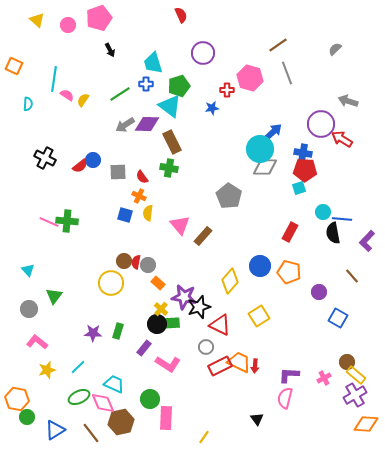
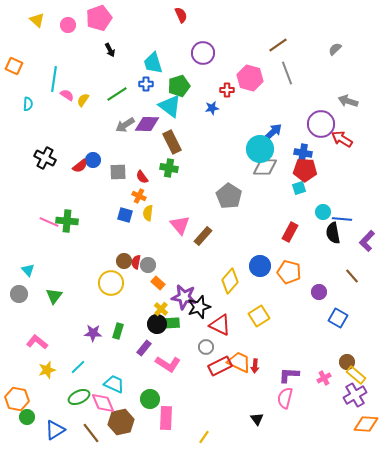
green line at (120, 94): moved 3 px left
gray circle at (29, 309): moved 10 px left, 15 px up
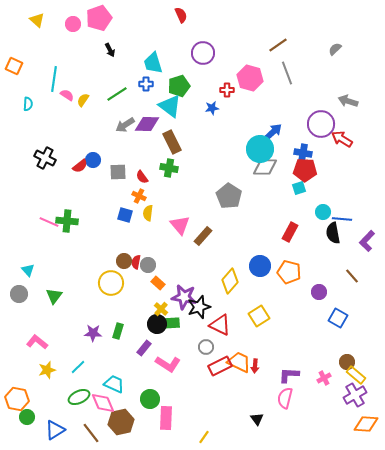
pink circle at (68, 25): moved 5 px right, 1 px up
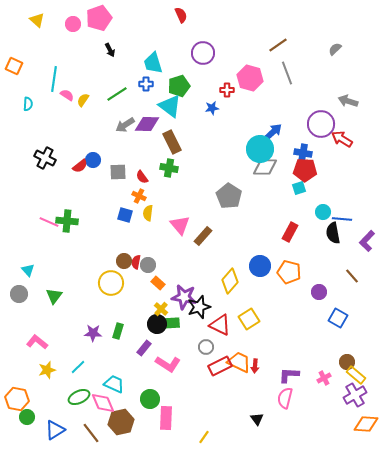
yellow square at (259, 316): moved 10 px left, 3 px down
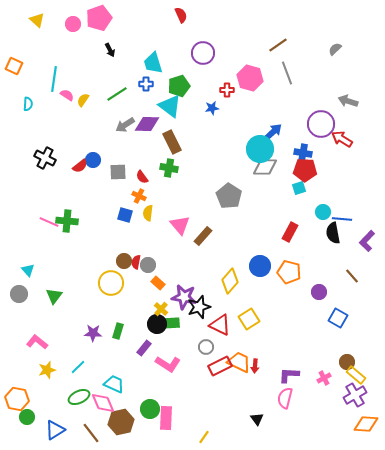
green circle at (150, 399): moved 10 px down
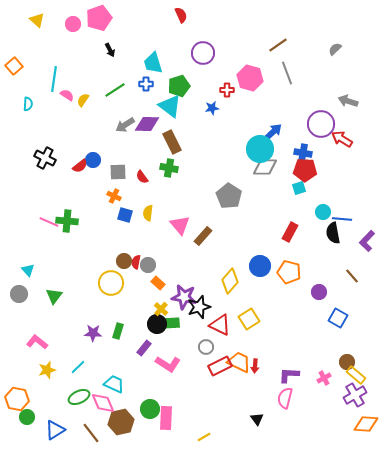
orange square at (14, 66): rotated 24 degrees clockwise
green line at (117, 94): moved 2 px left, 4 px up
orange cross at (139, 196): moved 25 px left
yellow line at (204, 437): rotated 24 degrees clockwise
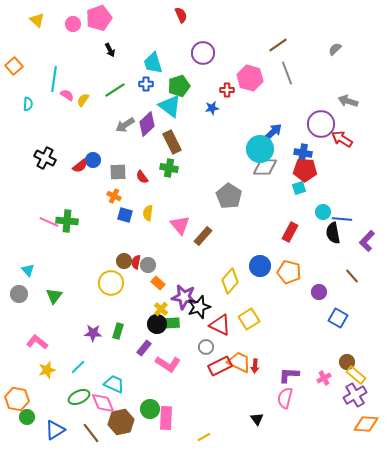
purple diamond at (147, 124): rotated 45 degrees counterclockwise
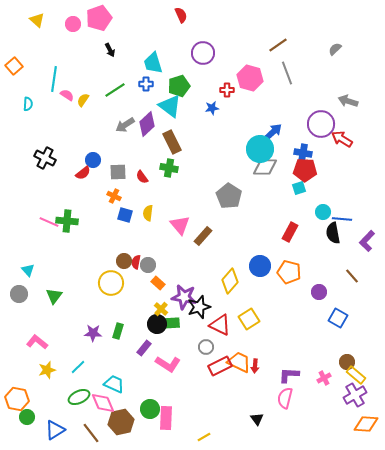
red semicircle at (80, 166): moved 3 px right, 7 px down
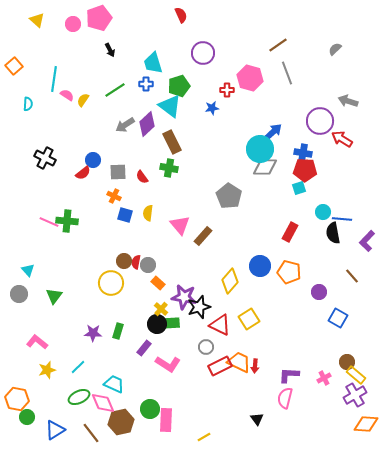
purple circle at (321, 124): moved 1 px left, 3 px up
pink rectangle at (166, 418): moved 2 px down
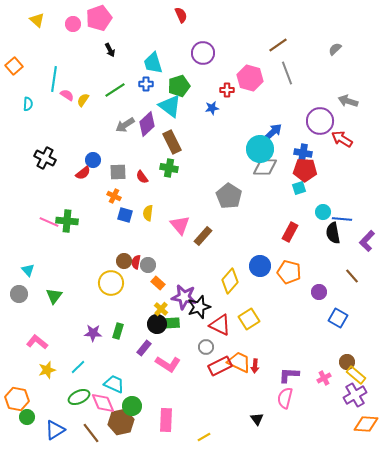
green circle at (150, 409): moved 18 px left, 3 px up
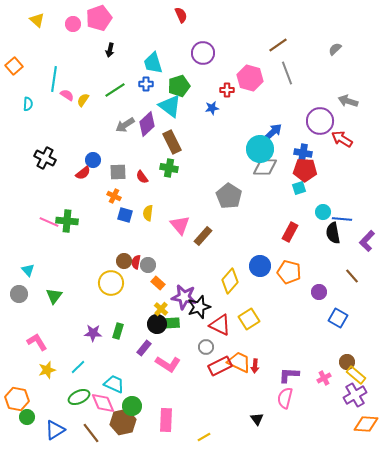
black arrow at (110, 50): rotated 40 degrees clockwise
pink L-shape at (37, 342): rotated 20 degrees clockwise
brown hexagon at (121, 422): moved 2 px right
